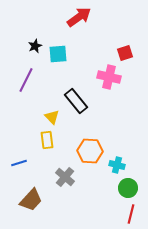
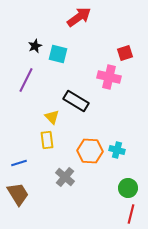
cyan square: rotated 18 degrees clockwise
black rectangle: rotated 20 degrees counterclockwise
cyan cross: moved 15 px up
brown trapezoid: moved 13 px left, 6 px up; rotated 75 degrees counterclockwise
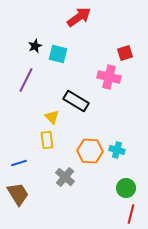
green circle: moved 2 px left
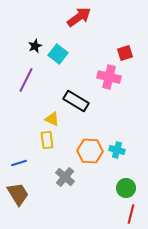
cyan square: rotated 24 degrees clockwise
yellow triangle: moved 2 px down; rotated 21 degrees counterclockwise
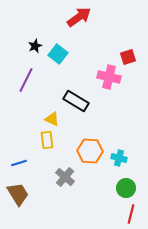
red square: moved 3 px right, 4 px down
cyan cross: moved 2 px right, 8 px down
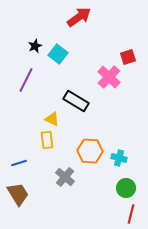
pink cross: rotated 30 degrees clockwise
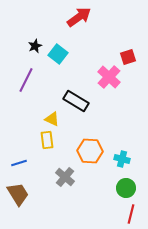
cyan cross: moved 3 px right, 1 px down
